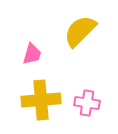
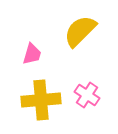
pink cross: moved 8 px up; rotated 25 degrees clockwise
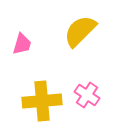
pink trapezoid: moved 10 px left, 10 px up
yellow cross: moved 1 px right, 1 px down
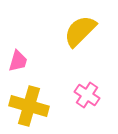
pink trapezoid: moved 4 px left, 17 px down
yellow cross: moved 13 px left, 5 px down; rotated 21 degrees clockwise
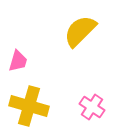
pink cross: moved 5 px right, 12 px down
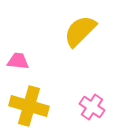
pink trapezoid: rotated 100 degrees counterclockwise
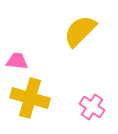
pink trapezoid: moved 1 px left
yellow cross: moved 1 px right, 8 px up
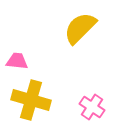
yellow semicircle: moved 3 px up
yellow cross: moved 1 px right, 2 px down
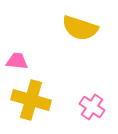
yellow semicircle: rotated 117 degrees counterclockwise
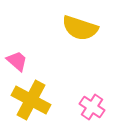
pink trapezoid: rotated 35 degrees clockwise
yellow cross: rotated 12 degrees clockwise
